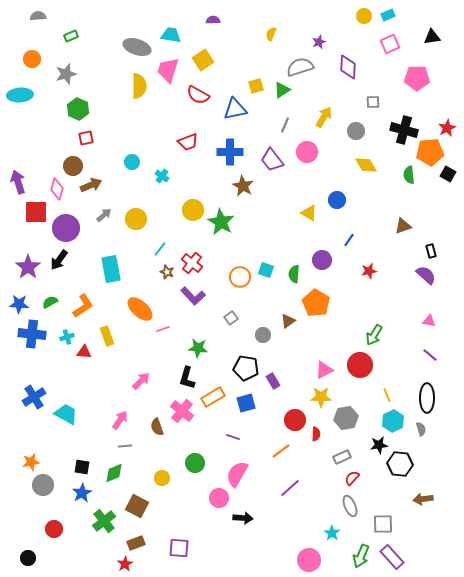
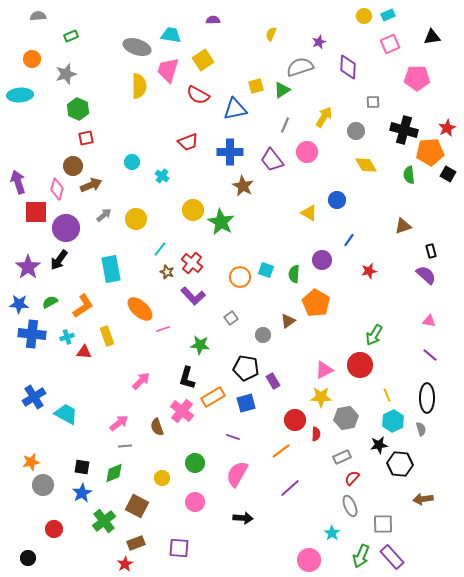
green star at (198, 348): moved 2 px right, 3 px up
pink arrow at (120, 420): moved 1 px left, 3 px down; rotated 18 degrees clockwise
pink circle at (219, 498): moved 24 px left, 4 px down
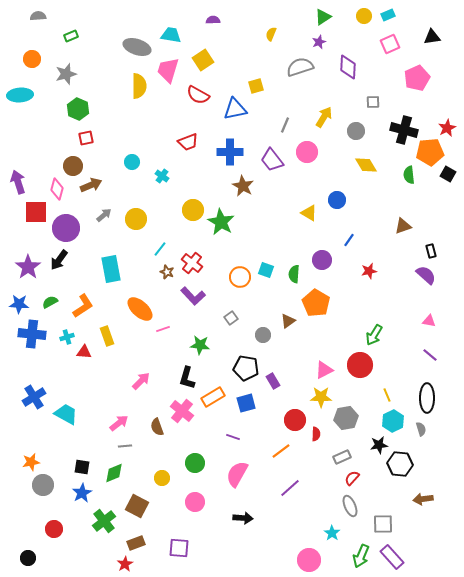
pink pentagon at (417, 78): rotated 25 degrees counterclockwise
green triangle at (282, 90): moved 41 px right, 73 px up
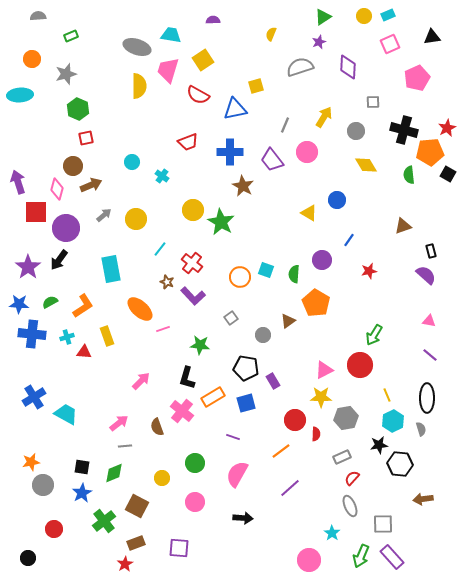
brown star at (167, 272): moved 10 px down
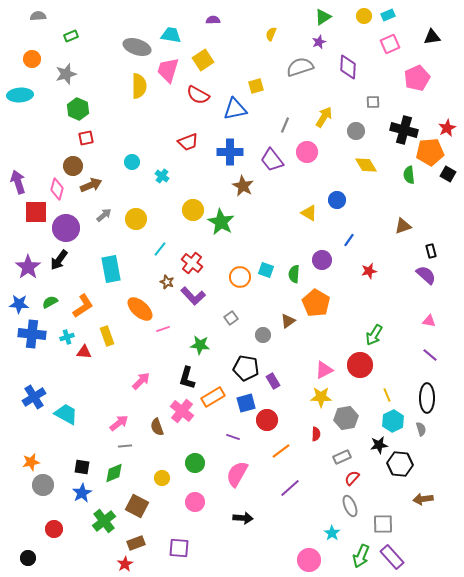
red circle at (295, 420): moved 28 px left
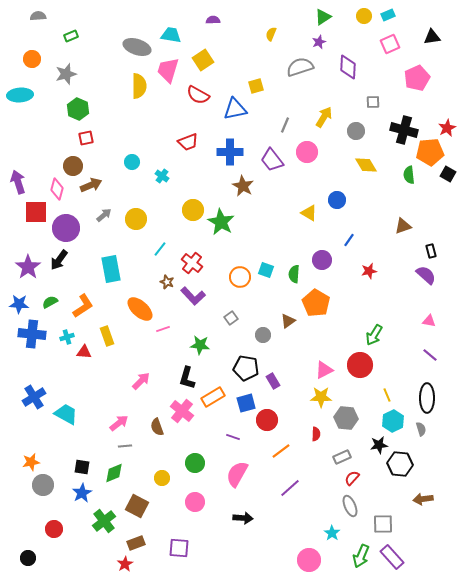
gray hexagon at (346, 418): rotated 15 degrees clockwise
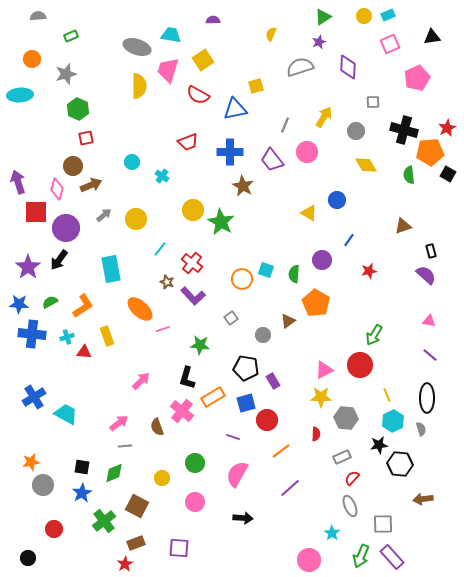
orange circle at (240, 277): moved 2 px right, 2 px down
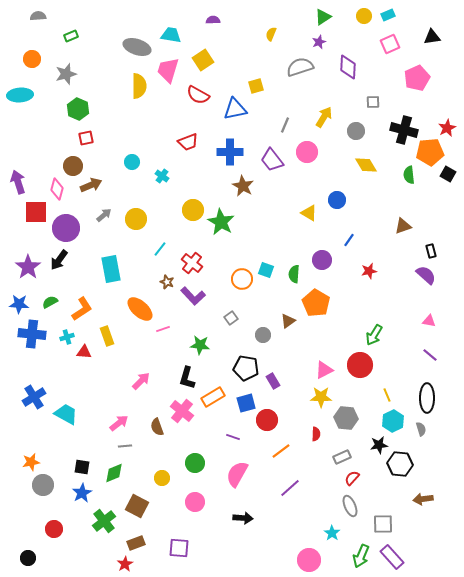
orange L-shape at (83, 306): moved 1 px left, 3 px down
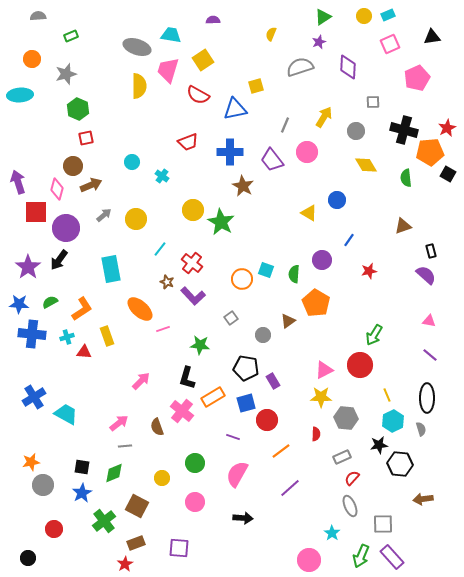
green semicircle at (409, 175): moved 3 px left, 3 px down
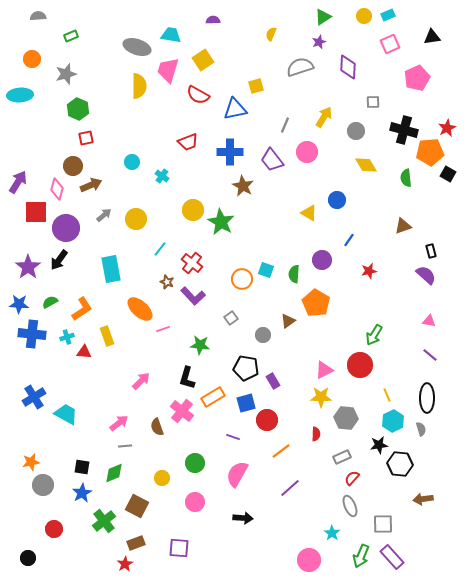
purple arrow at (18, 182): rotated 50 degrees clockwise
